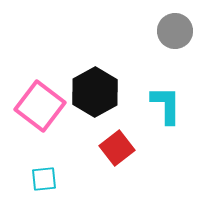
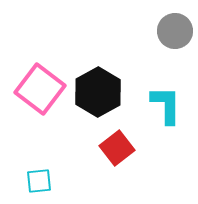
black hexagon: moved 3 px right
pink square: moved 17 px up
cyan square: moved 5 px left, 2 px down
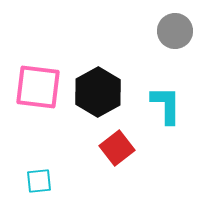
pink square: moved 2 px left, 2 px up; rotated 30 degrees counterclockwise
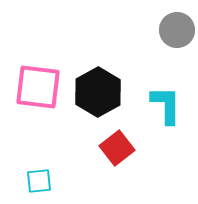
gray circle: moved 2 px right, 1 px up
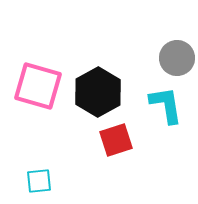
gray circle: moved 28 px down
pink square: moved 1 px up; rotated 9 degrees clockwise
cyan L-shape: rotated 9 degrees counterclockwise
red square: moved 1 px left, 8 px up; rotated 20 degrees clockwise
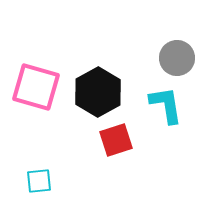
pink square: moved 2 px left, 1 px down
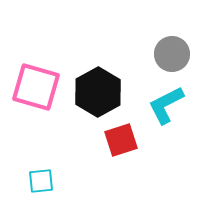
gray circle: moved 5 px left, 4 px up
cyan L-shape: rotated 108 degrees counterclockwise
red square: moved 5 px right
cyan square: moved 2 px right
